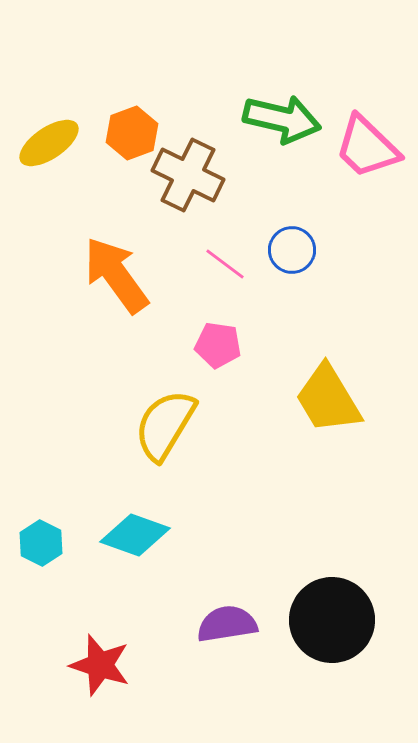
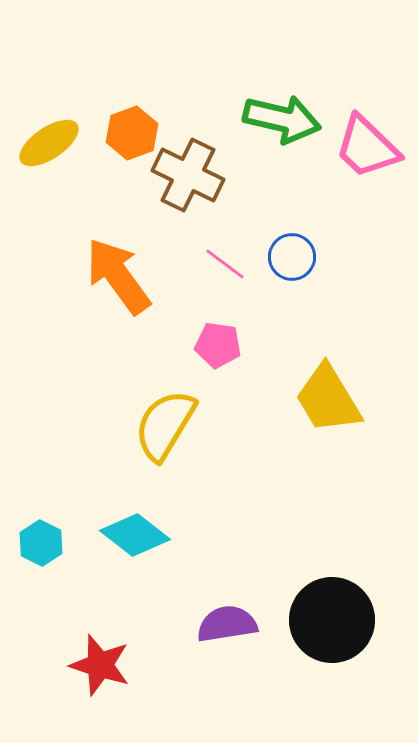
blue circle: moved 7 px down
orange arrow: moved 2 px right, 1 px down
cyan diamond: rotated 18 degrees clockwise
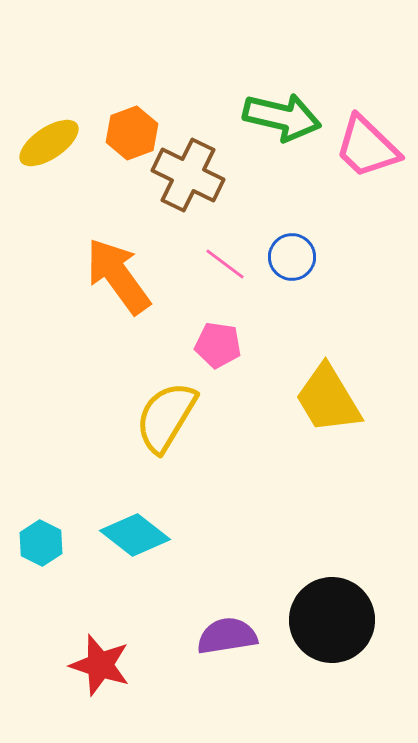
green arrow: moved 2 px up
yellow semicircle: moved 1 px right, 8 px up
purple semicircle: moved 12 px down
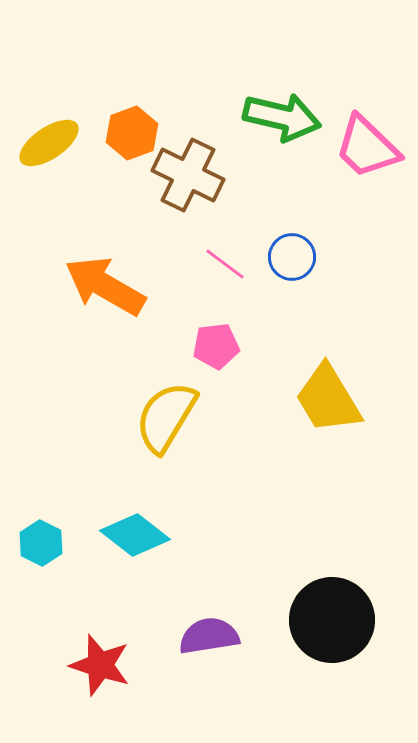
orange arrow: moved 13 px left, 10 px down; rotated 24 degrees counterclockwise
pink pentagon: moved 2 px left, 1 px down; rotated 15 degrees counterclockwise
purple semicircle: moved 18 px left
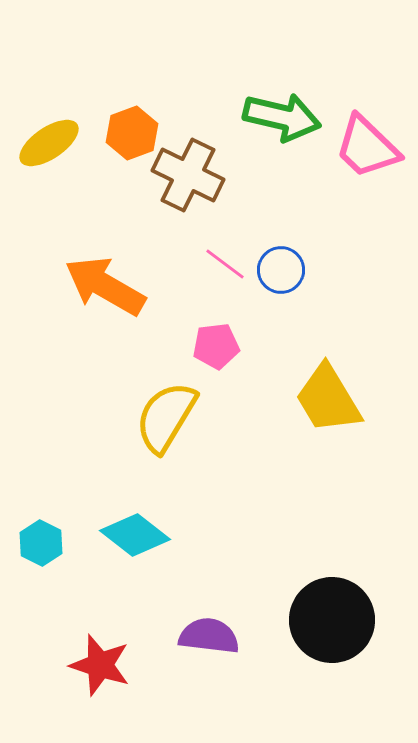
blue circle: moved 11 px left, 13 px down
purple semicircle: rotated 16 degrees clockwise
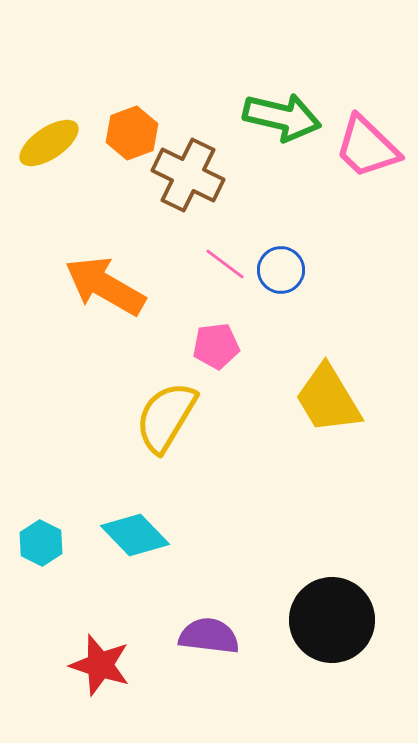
cyan diamond: rotated 8 degrees clockwise
